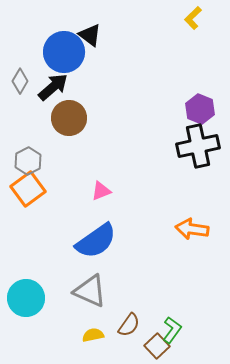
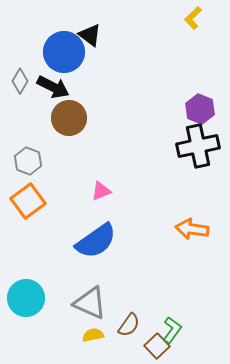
black arrow: rotated 68 degrees clockwise
gray hexagon: rotated 12 degrees counterclockwise
orange square: moved 12 px down
gray triangle: moved 12 px down
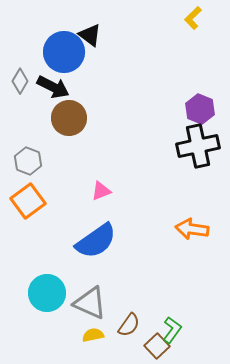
cyan circle: moved 21 px right, 5 px up
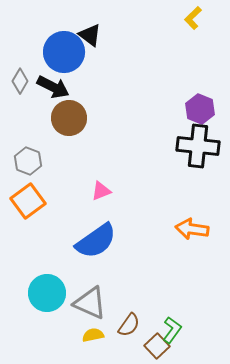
black cross: rotated 18 degrees clockwise
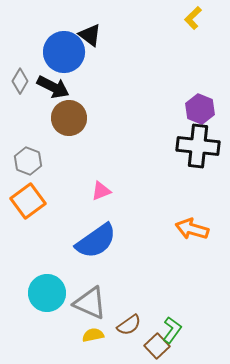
orange arrow: rotated 8 degrees clockwise
brown semicircle: rotated 20 degrees clockwise
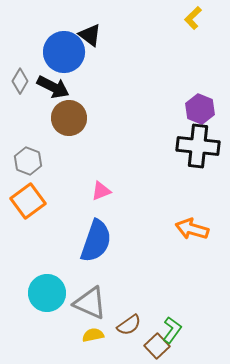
blue semicircle: rotated 36 degrees counterclockwise
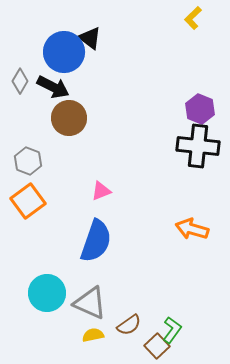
black triangle: moved 3 px down
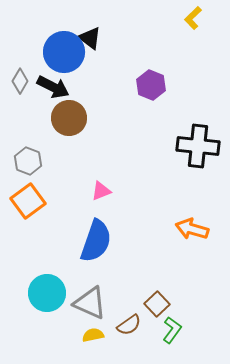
purple hexagon: moved 49 px left, 24 px up
brown square: moved 42 px up
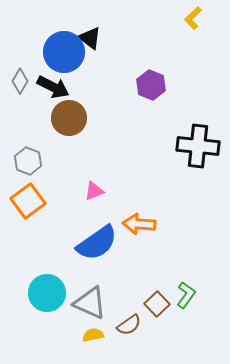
pink triangle: moved 7 px left
orange arrow: moved 53 px left, 5 px up; rotated 12 degrees counterclockwise
blue semicircle: moved 1 px right, 2 px down; rotated 36 degrees clockwise
green L-shape: moved 14 px right, 35 px up
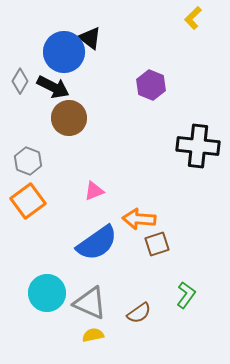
orange arrow: moved 5 px up
brown square: moved 60 px up; rotated 25 degrees clockwise
brown semicircle: moved 10 px right, 12 px up
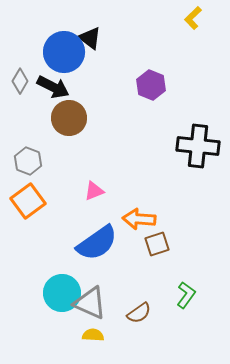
cyan circle: moved 15 px right
yellow semicircle: rotated 15 degrees clockwise
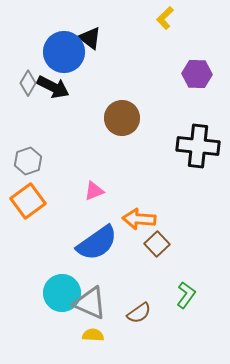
yellow L-shape: moved 28 px left
gray diamond: moved 8 px right, 2 px down
purple hexagon: moved 46 px right, 11 px up; rotated 20 degrees counterclockwise
brown circle: moved 53 px right
gray hexagon: rotated 20 degrees clockwise
brown square: rotated 25 degrees counterclockwise
